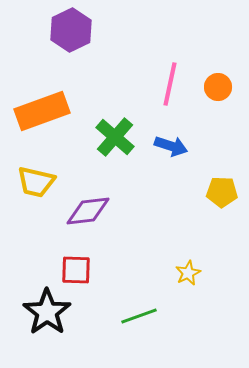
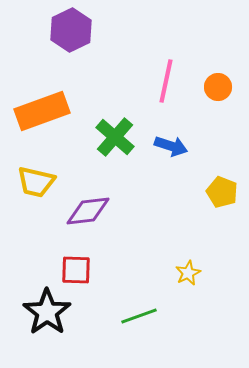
pink line: moved 4 px left, 3 px up
yellow pentagon: rotated 20 degrees clockwise
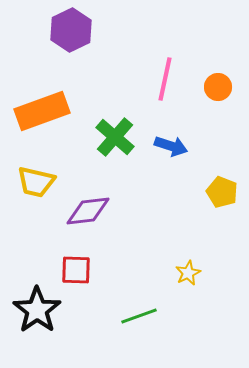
pink line: moved 1 px left, 2 px up
black star: moved 10 px left, 2 px up
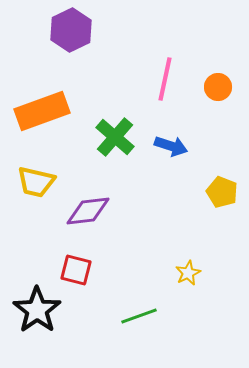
red square: rotated 12 degrees clockwise
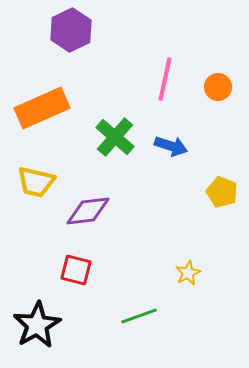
orange rectangle: moved 3 px up; rotated 4 degrees counterclockwise
black star: moved 15 px down; rotated 6 degrees clockwise
